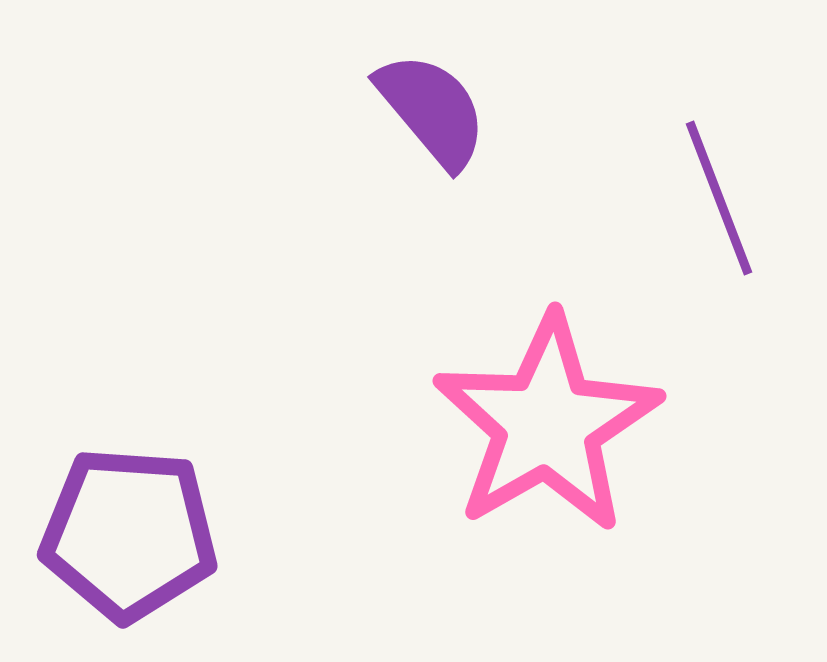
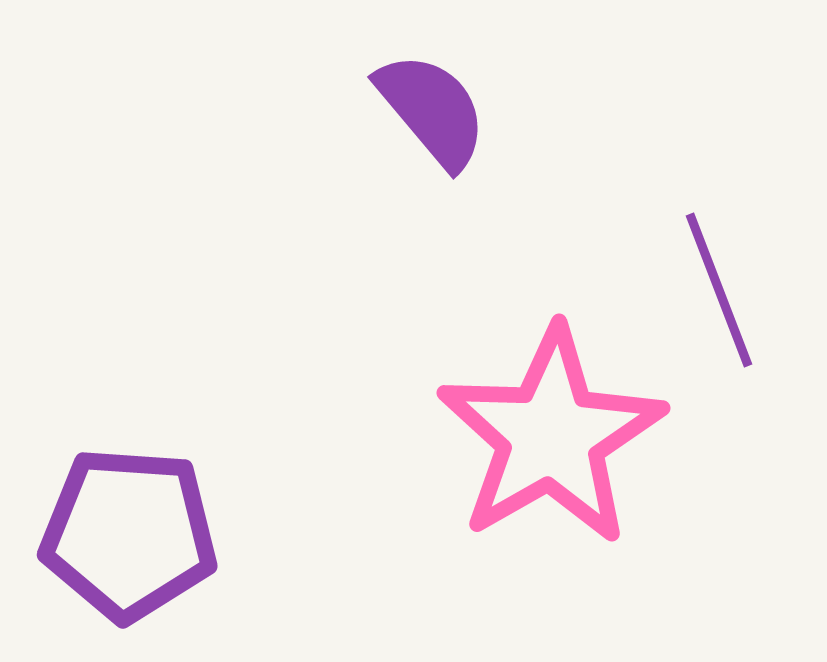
purple line: moved 92 px down
pink star: moved 4 px right, 12 px down
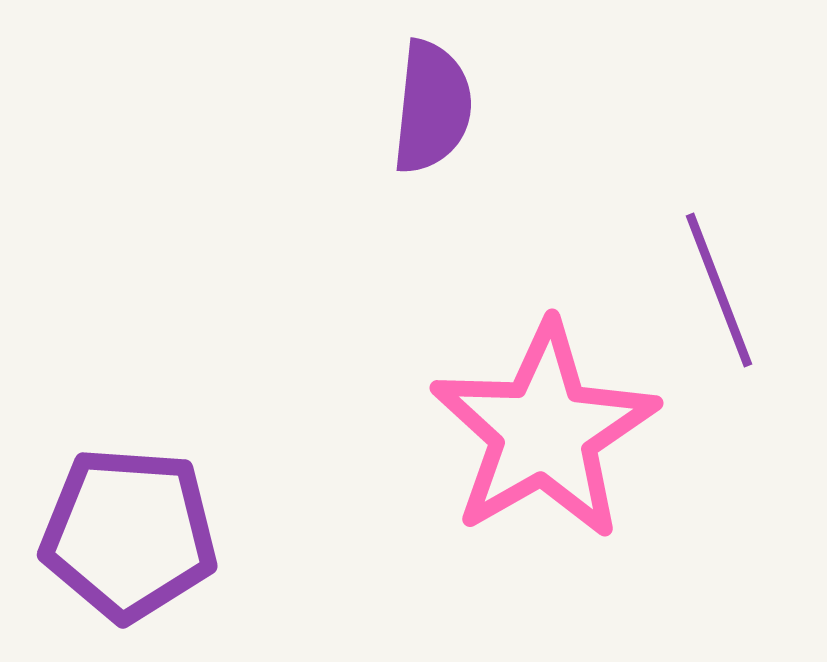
purple semicircle: moved 3 px up; rotated 46 degrees clockwise
pink star: moved 7 px left, 5 px up
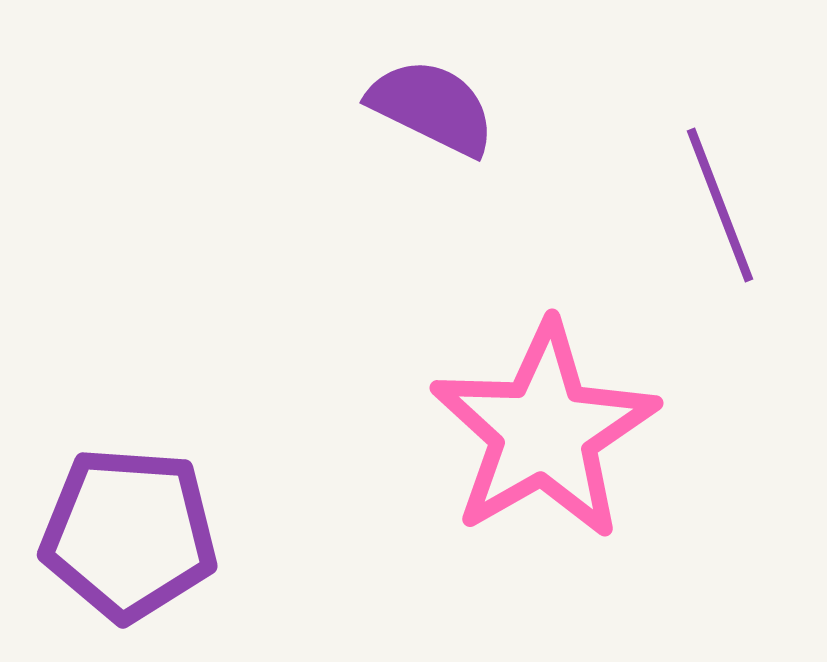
purple semicircle: rotated 70 degrees counterclockwise
purple line: moved 1 px right, 85 px up
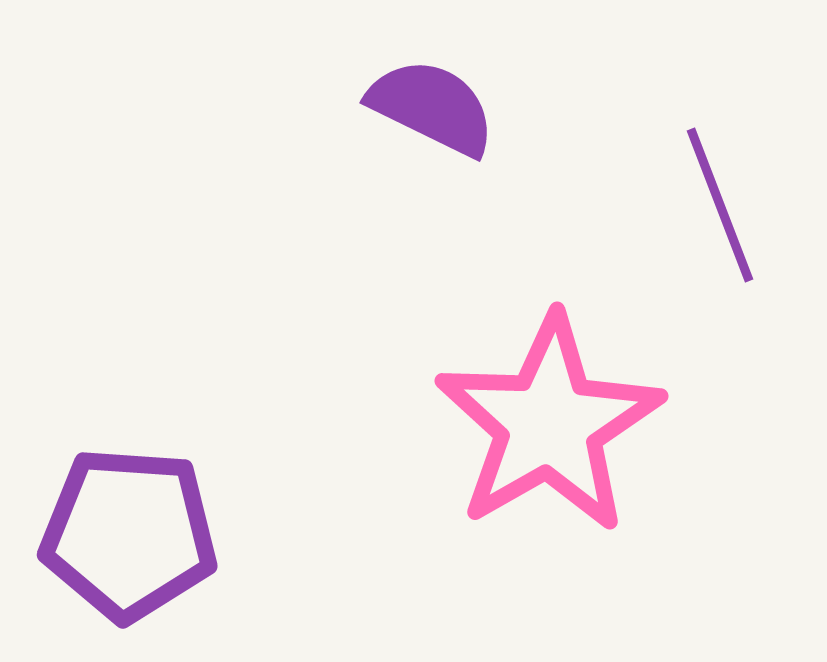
pink star: moved 5 px right, 7 px up
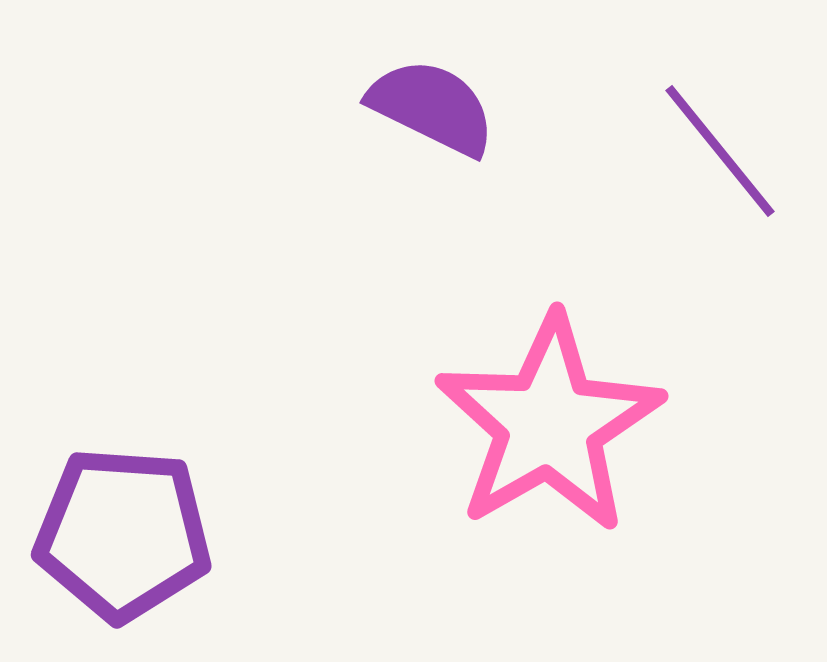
purple line: moved 54 px up; rotated 18 degrees counterclockwise
purple pentagon: moved 6 px left
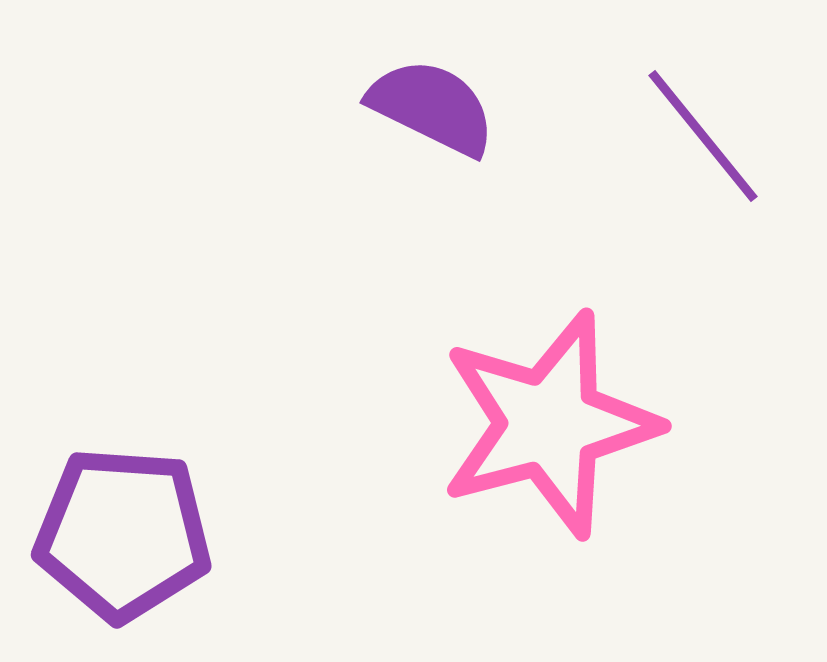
purple line: moved 17 px left, 15 px up
pink star: rotated 15 degrees clockwise
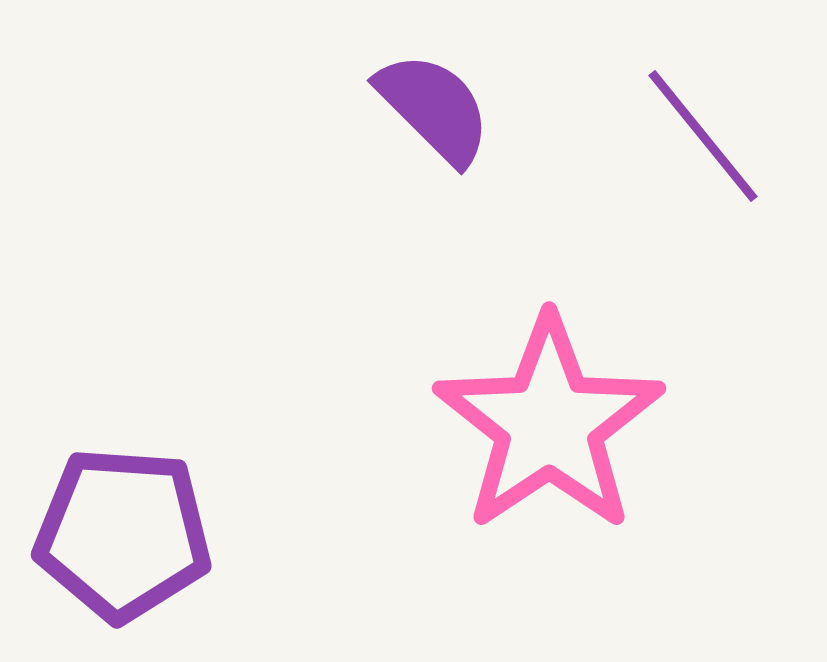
purple semicircle: moved 2 px right, 1 px down; rotated 19 degrees clockwise
pink star: rotated 19 degrees counterclockwise
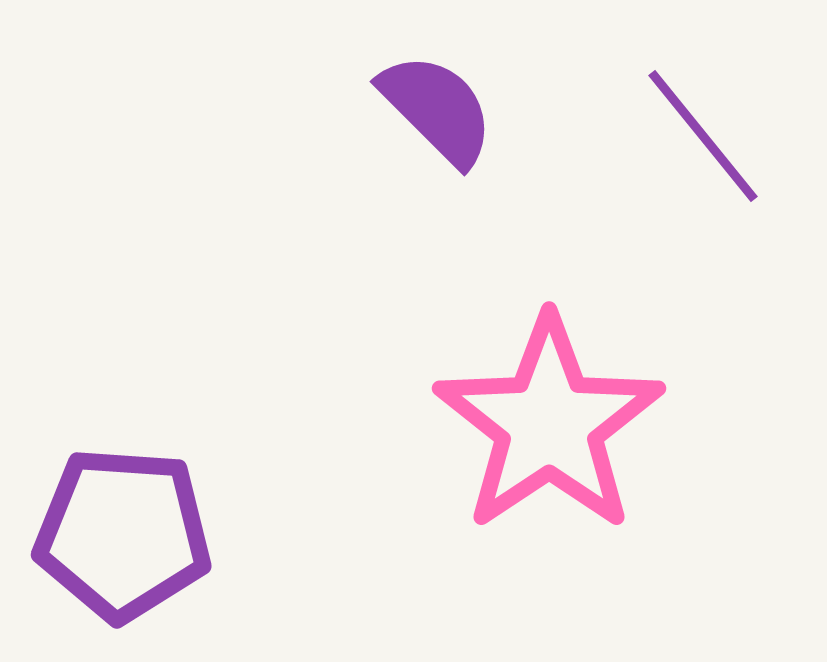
purple semicircle: moved 3 px right, 1 px down
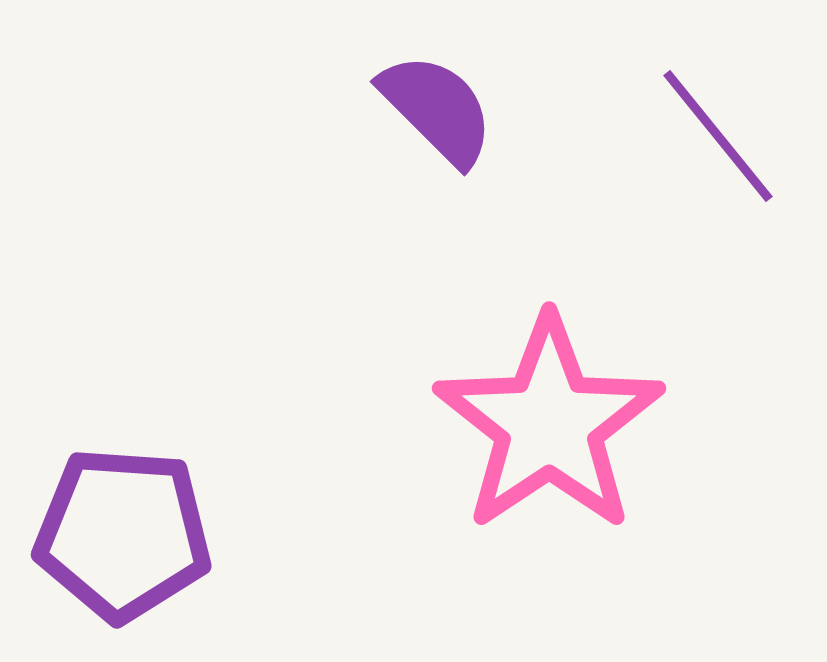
purple line: moved 15 px right
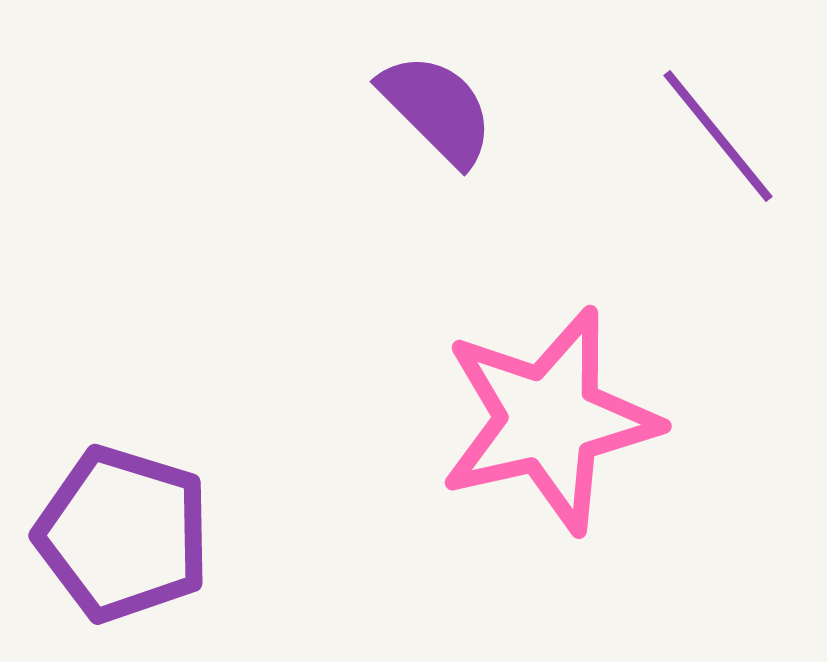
pink star: moved 4 px up; rotated 21 degrees clockwise
purple pentagon: rotated 13 degrees clockwise
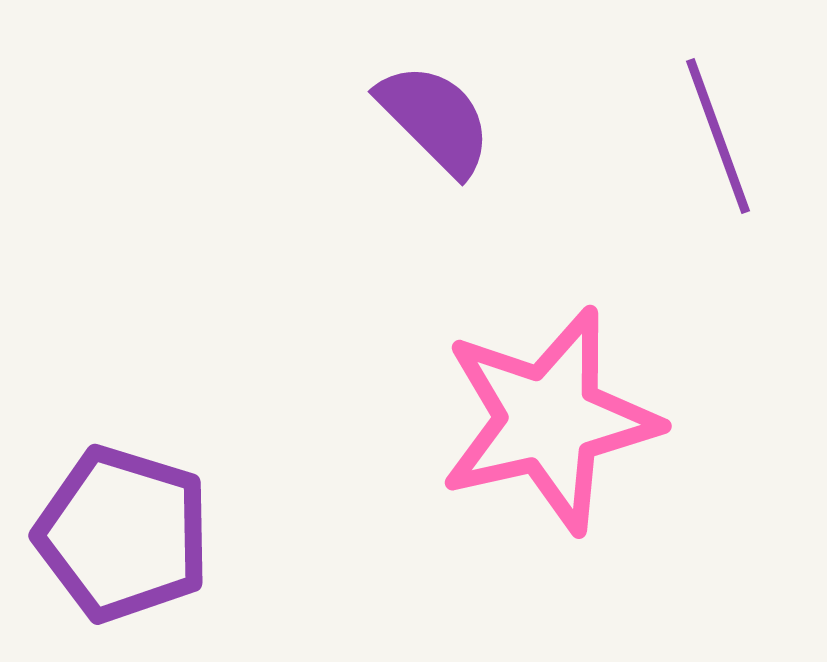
purple semicircle: moved 2 px left, 10 px down
purple line: rotated 19 degrees clockwise
